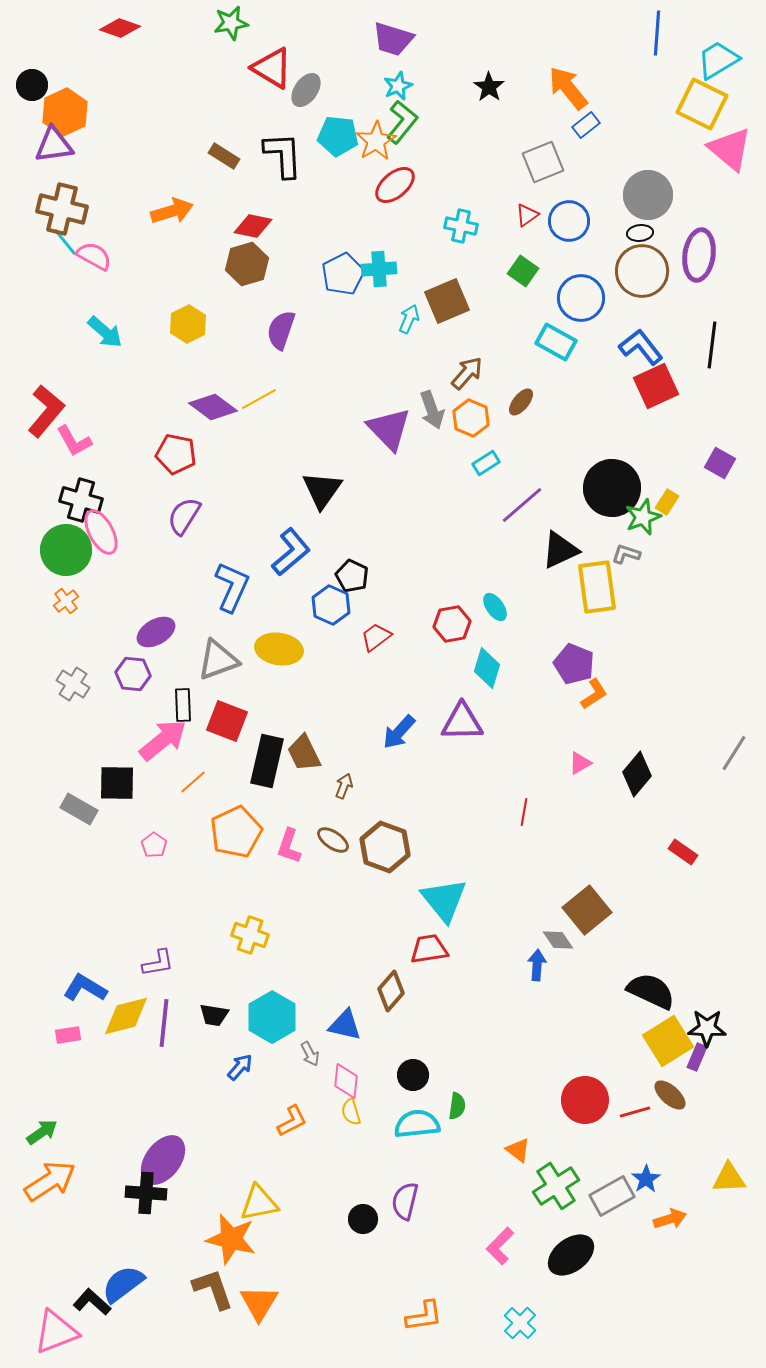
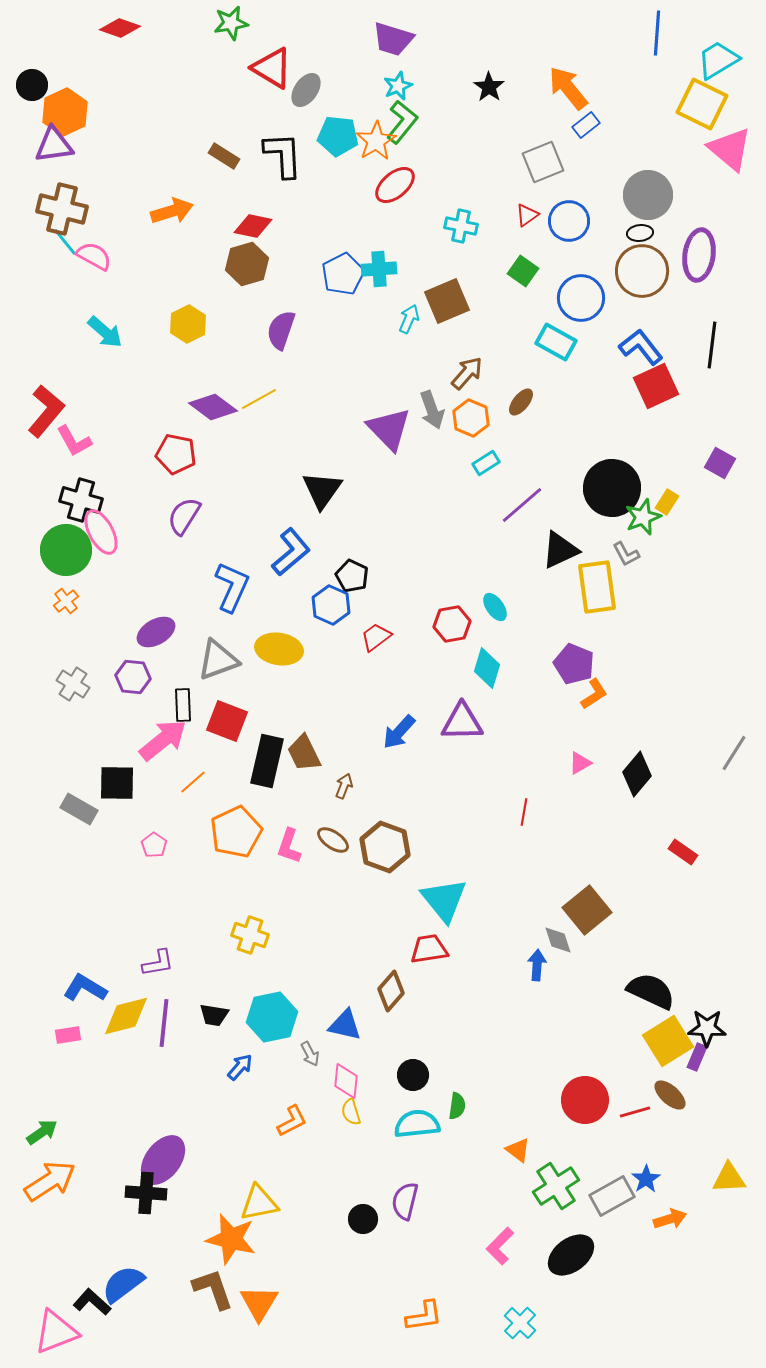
gray L-shape at (626, 554): rotated 136 degrees counterclockwise
purple hexagon at (133, 674): moved 3 px down
gray diamond at (558, 940): rotated 16 degrees clockwise
cyan hexagon at (272, 1017): rotated 18 degrees clockwise
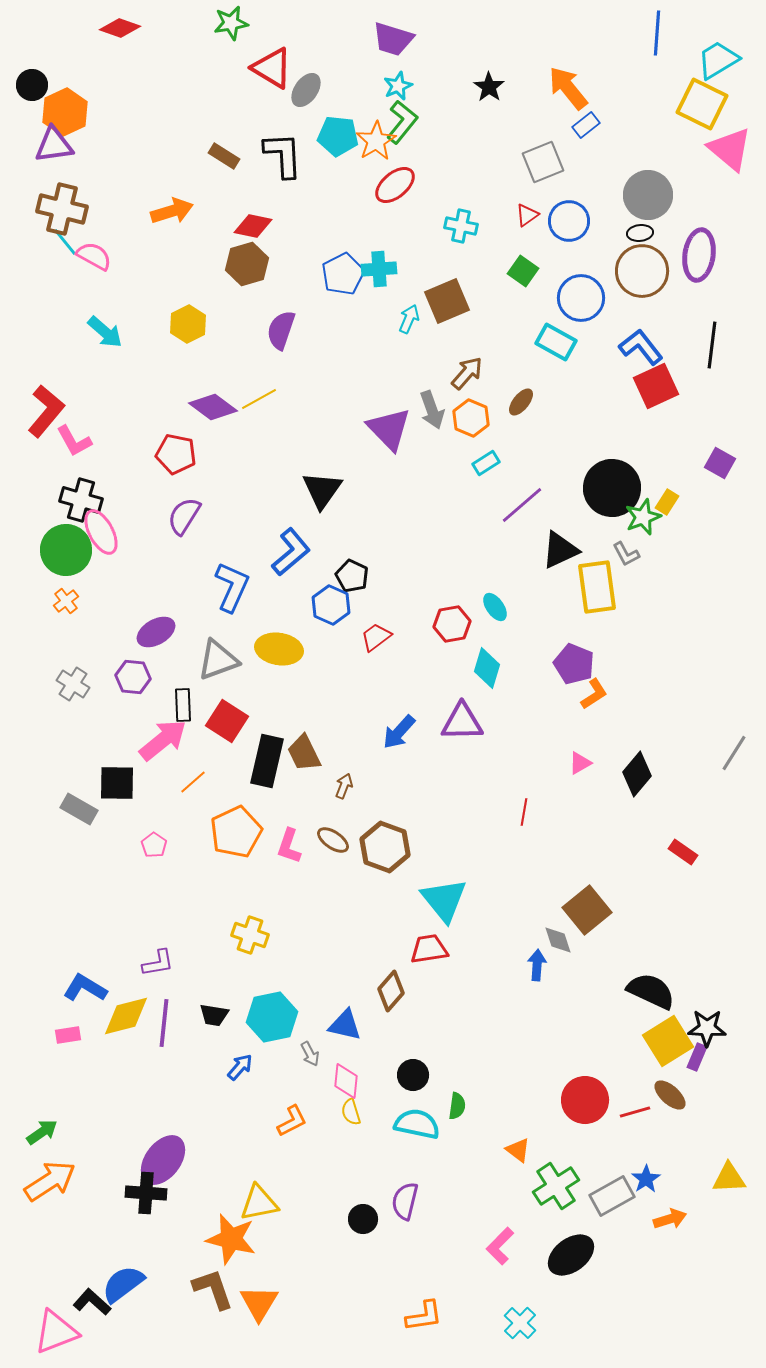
red square at (227, 721): rotated 12 degrees clockwise
cyan semicircle at (417, 1124): rotated 18 degrees clockwise
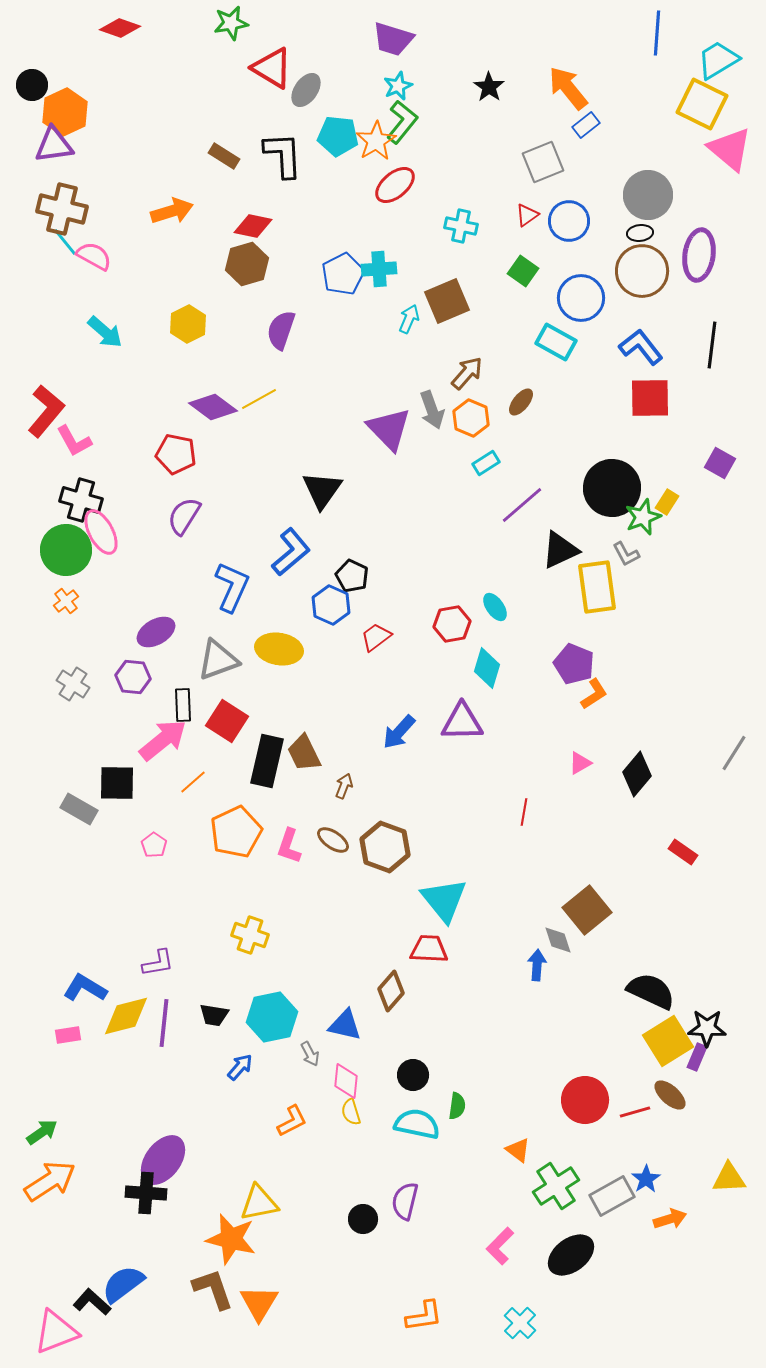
red square at (656, 386): moved 6 px left, 12 px down; rotated 24 degrees clockwise
red trapezoid at (429, 949): rotated 12 degrees clockwise
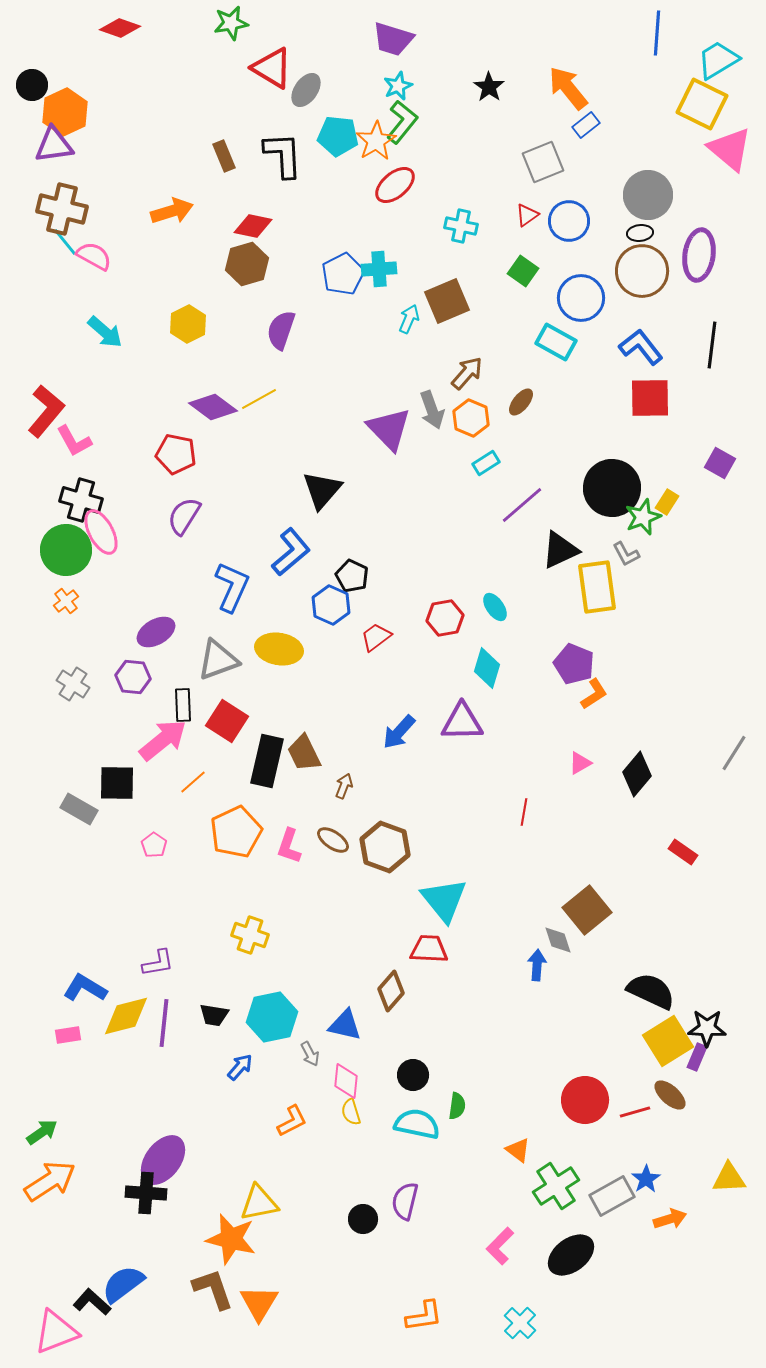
brown rectangle at (224, 156): rotated 36 degrees clockwise
black triangle at (322, 490): rotated 6 degrees clockwise
red hexagon at (452, 624): moved 7 px left, 6 px up
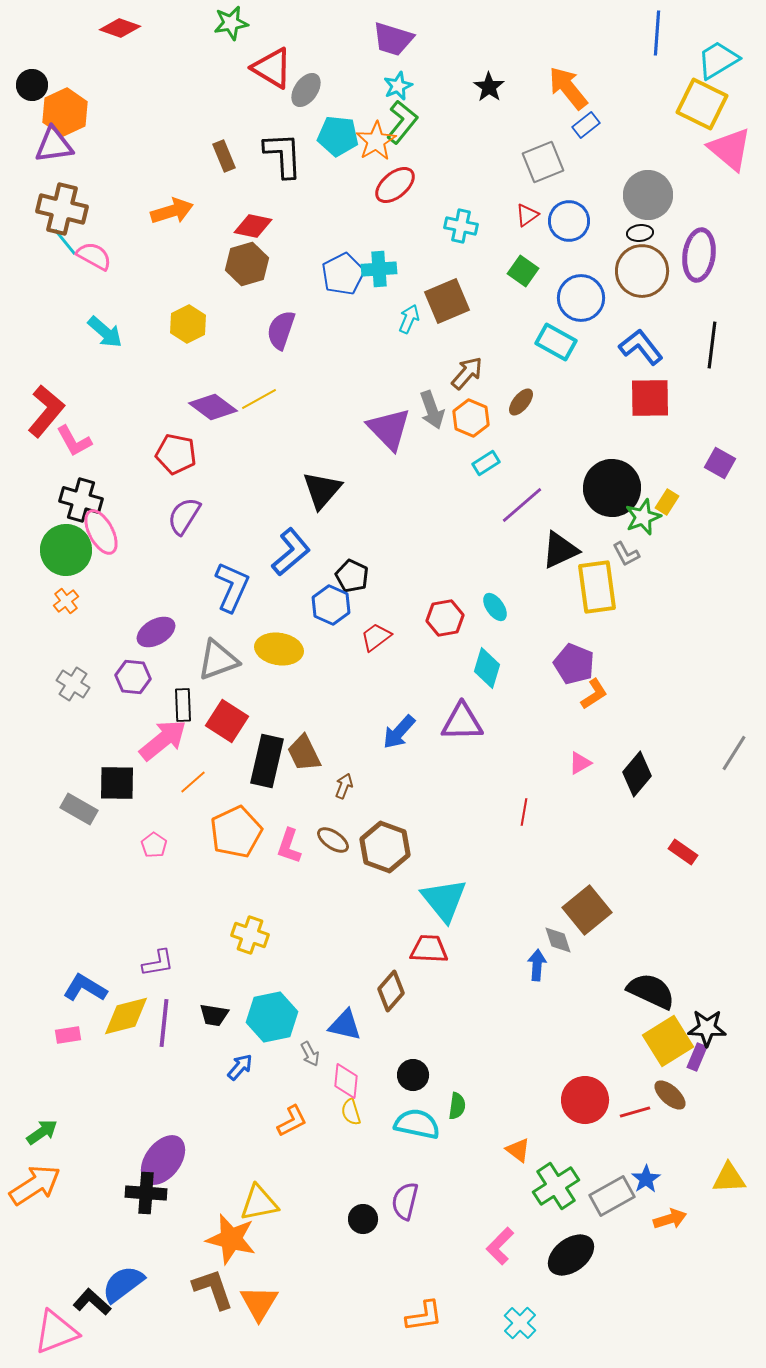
orange arrow at (50, 1181): moved 15 px left, 4 px down
